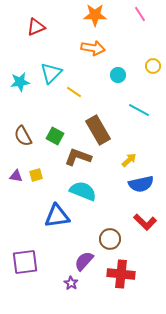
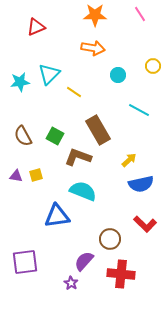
cyan triangle: moved 2 px left, 1 px down
red L-shape: moved 2 px down
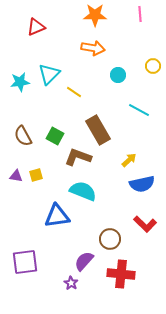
pink line: rotated 28 degrees clockwise
blue semicircle: moved 1 px right
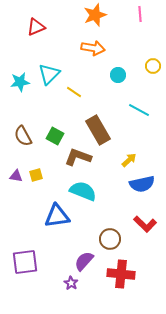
orange star: rotated 20 degrees counterclockwise
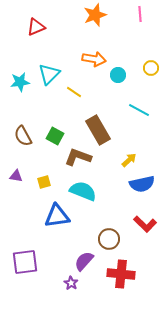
orange arrow: moved 1 px right, 11 px down
yellow circle: moved 2 px left, 2 px down
yellow square: moved 8 px right, 7 px down
brown circle: moved 1 px left
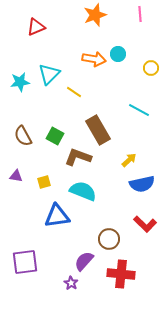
cyan circle: moved 21 px up
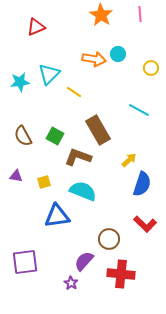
orange star: moved 6 px right; rotated 20 degrees counterclockwise
blue semicircle: rotated 60 degrees counterclockwise
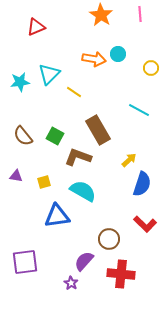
brown semicircle: rotated 10 degrees counterclockwise
cyan semicircle: rotated 8 degrees clockwise
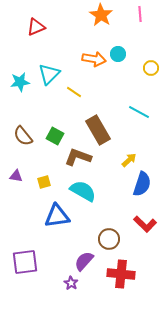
cyan line: moved 2 px down
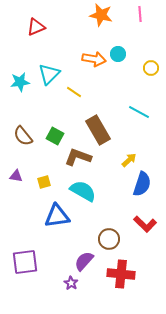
orange star: rotated 20 degrees counterclockwise
